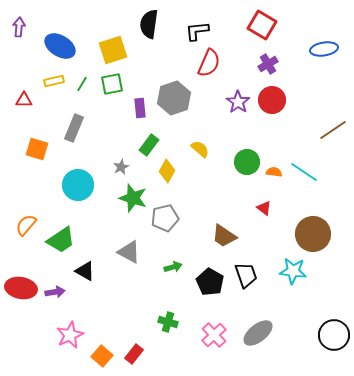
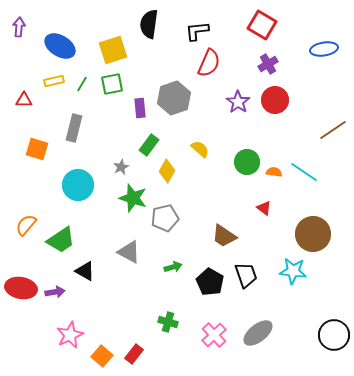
red circle at (272, 100): moved 3 px right
gray rectangle at (74, 128): rotated 8 degrees counterclockwise
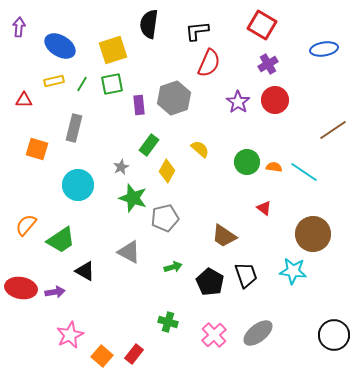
purple rectangle at (140, 108): moved 1 px left, 3 px up
orange semicircle at (274, 172): moved 5 px up
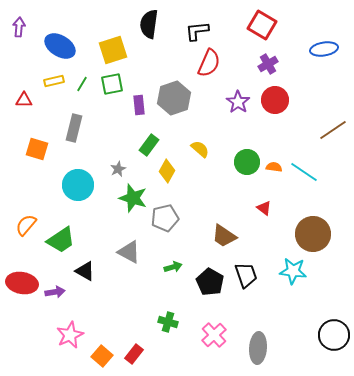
gray star at (121, 167): moved 3 px left, 2 px down
red ellipse at (21, 288): moved 1 px right, 5 px up
gray ellipse at (258, 333): moved 15 px down; rotated 48 degrees counterclockwise
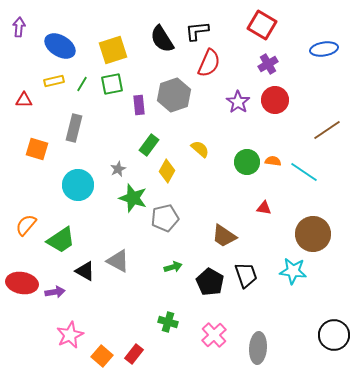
black semicircle at (149, 24): moved 13 px right, 15 px down; rotated 40 degrees counterclockwise
gray hexagon at (174, 98): moved 3 px up
brown line at (333, 130): moved 6 px left
orange semicircle at (274, 167): moved 1 px left, 6 px up
red triangle at (264, 208): rotated 28 degrees counterclockwise
gray triangle at (129, 252): moved 11 px left, 9 px down
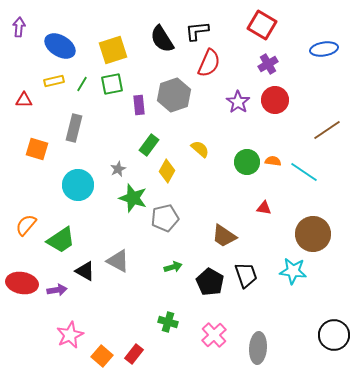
purple arrow at (55, 292): moved 2 px right, 2 px up
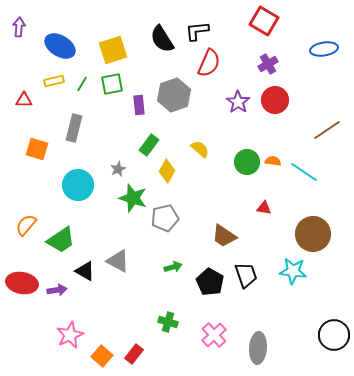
red square at (262, 25): moved 2 px right, 4 px up
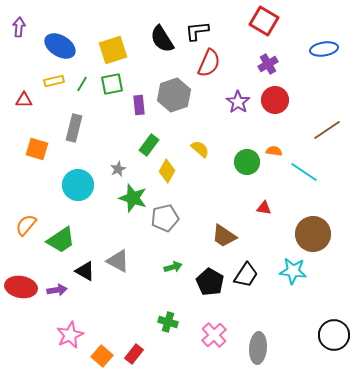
orange semicircle at (273, 161): moved 1 px right, 10 px up
black trapezoid at (246, 275): rotated 52 degrees clockwise
red ellipse at (22, 283): moved 1 px left, 4 px down
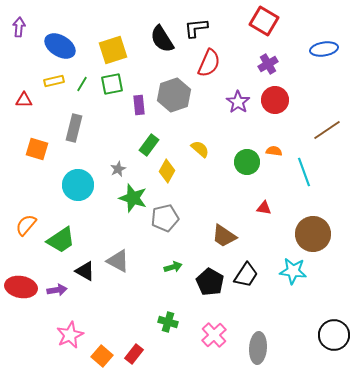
black L-shape at (197, 31): moved 1 px left, 3 px up
cyan line at (304, 172): rotated 36 degrees clockwise
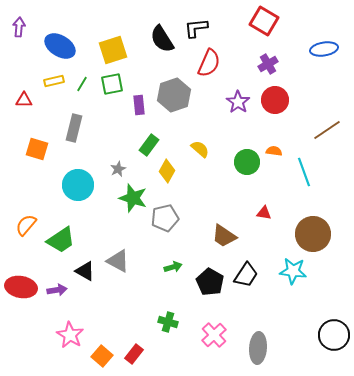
red triangle at (264, 208): moved 5 px down
pink star at (70, 335): rotated 16 degrees counterclockwise
